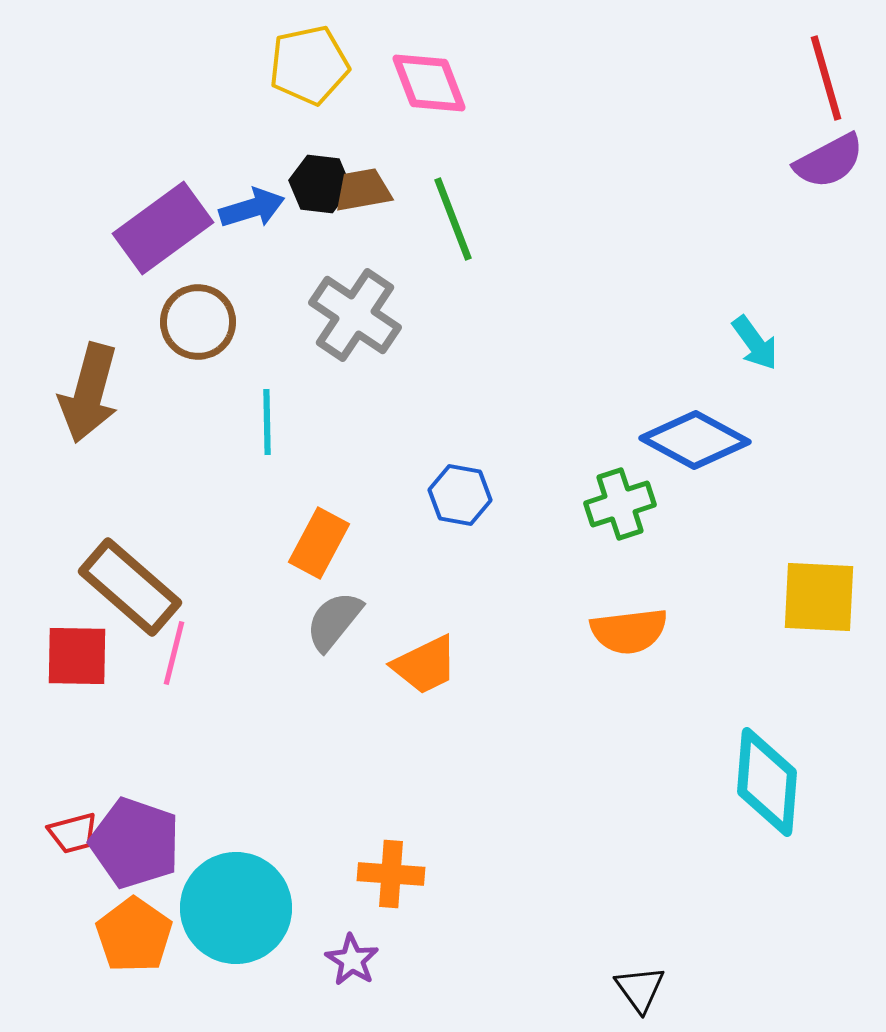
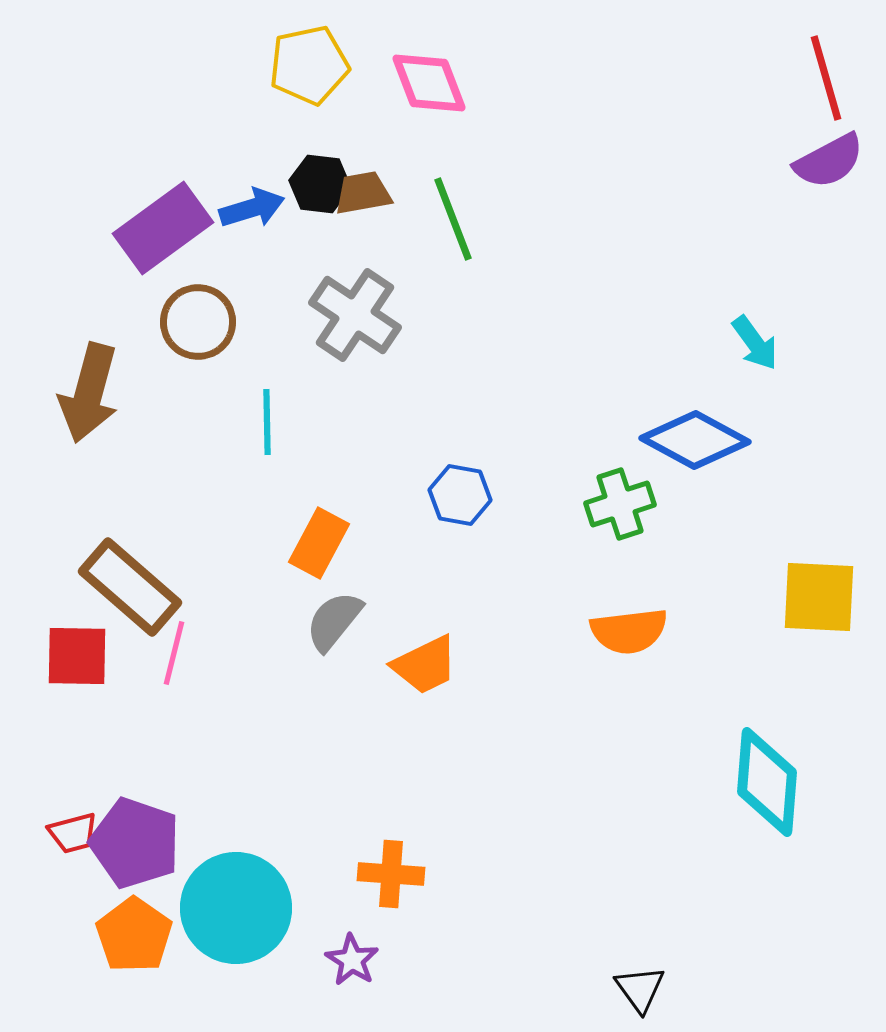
brown trapezoid: moved 3 px down
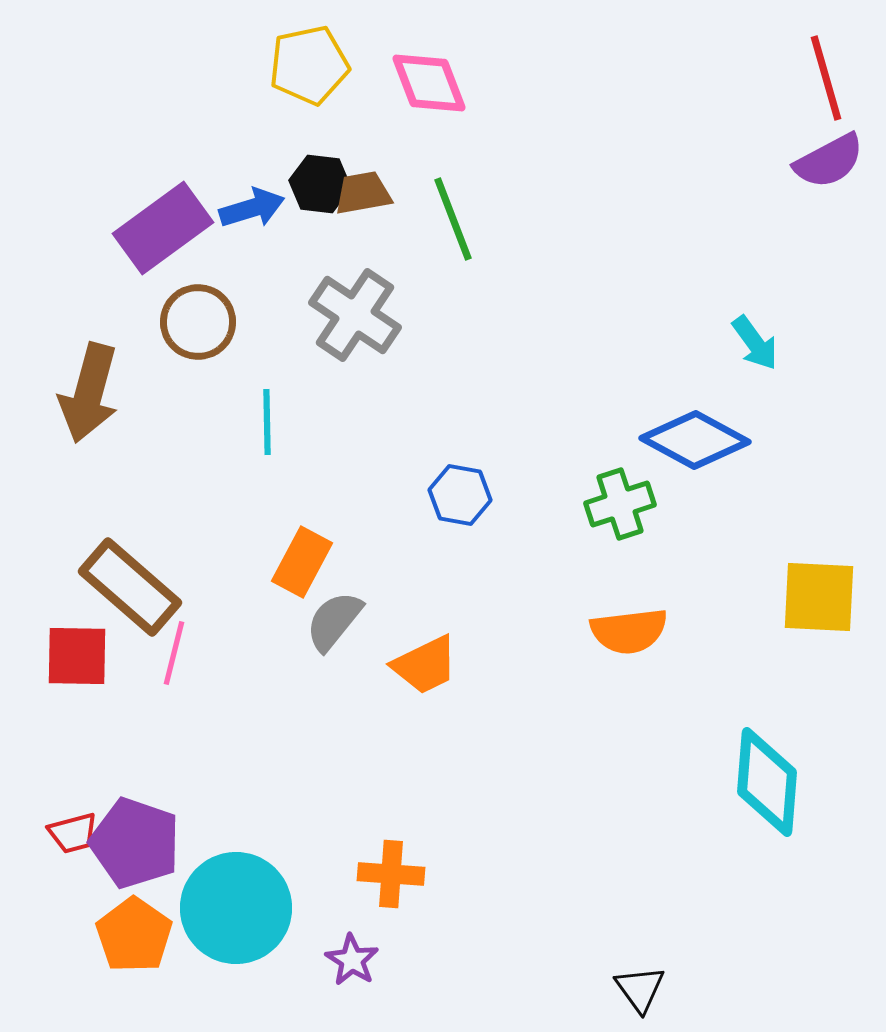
orange rectangle: moved 17 px left, 19 px down
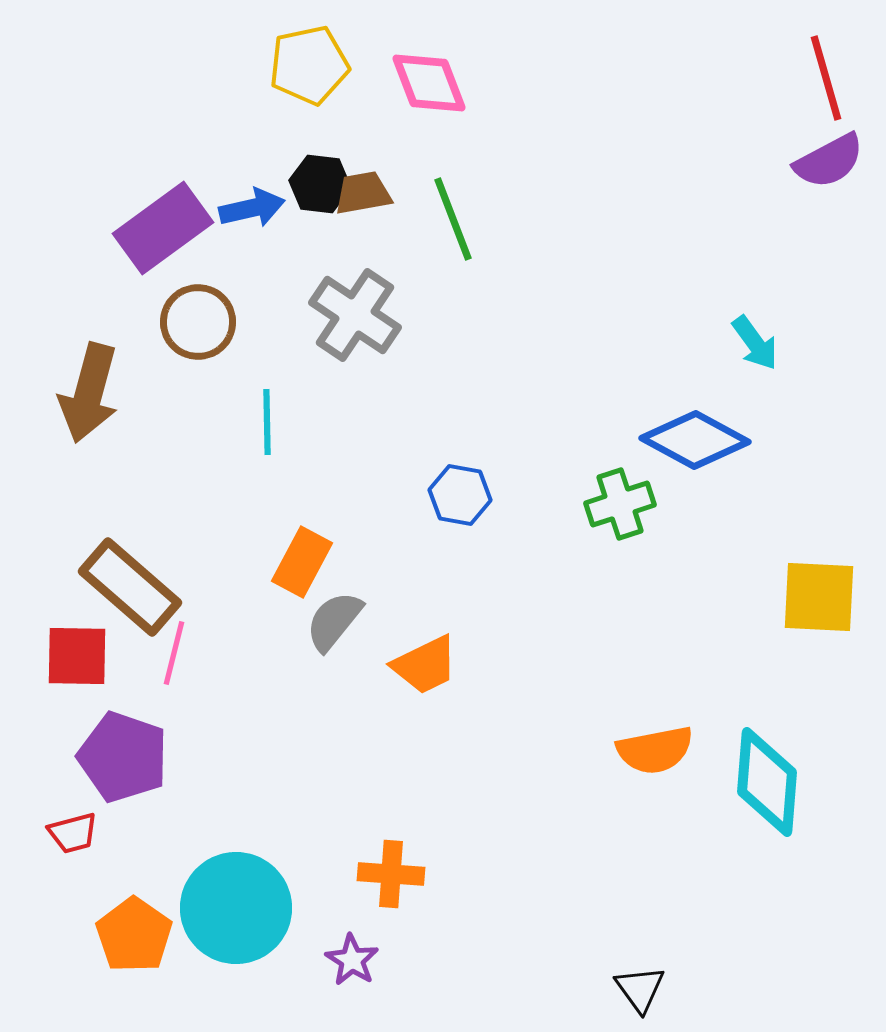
blue arrow: rotated 4 degrees clockwise
orange semicircle: moved 26 px right, 119 px down; rotated 4 degrees counterclockwise
purple pentagon: moved 12 px left, 86 px up
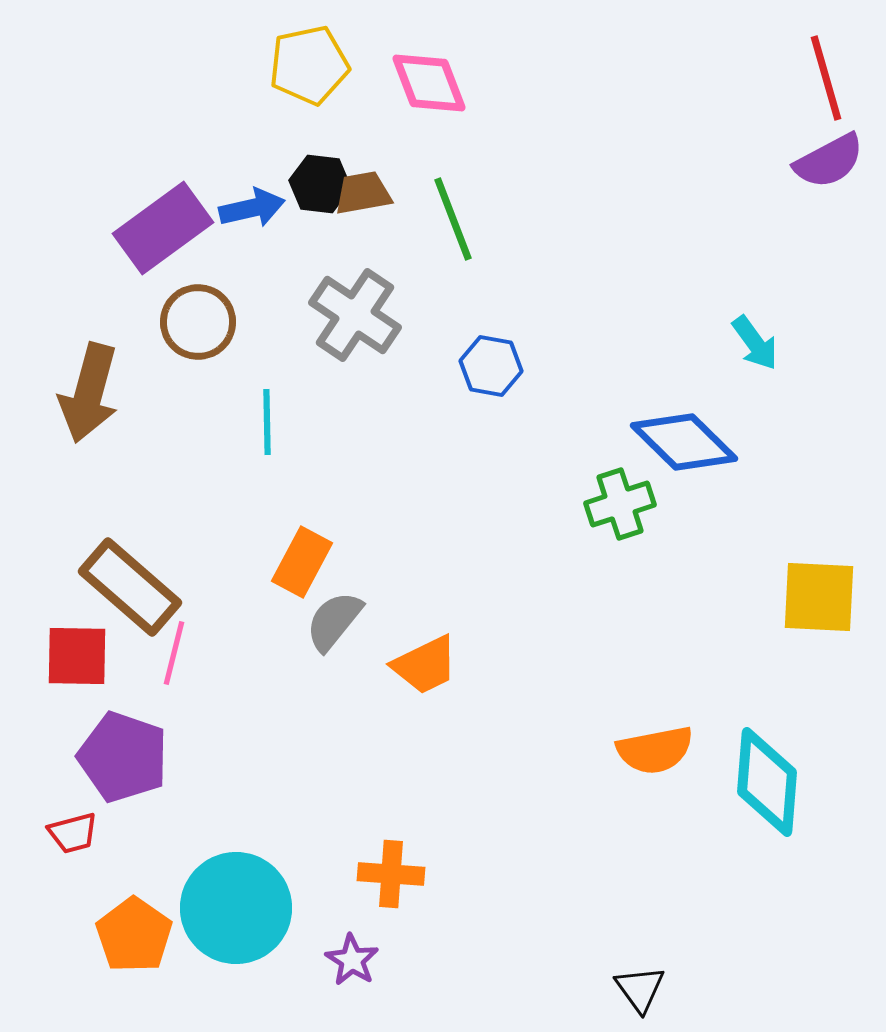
blue diamond: moved 11 px left, 2 px down; rotated 16 degrees clockwise
blue hexagon: moved 31 px right, 129 px up
